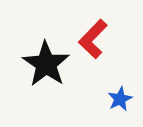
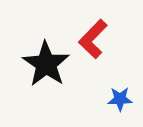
blue star: rotated 25 degrees clockwise
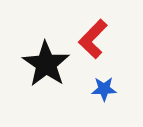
blue star: moved 16 px left, 10 px up
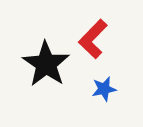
blue star: rotated 10 degrees counterclockwise
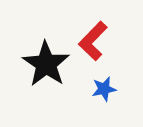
red L-shape: moved 2 px down
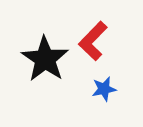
black star: moved 1 px left, 5 px up
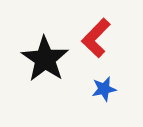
red L-shape: moved 3 px right, 3 px up
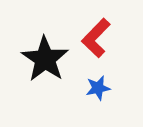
blue star: moved 6 px left, 1 px up
